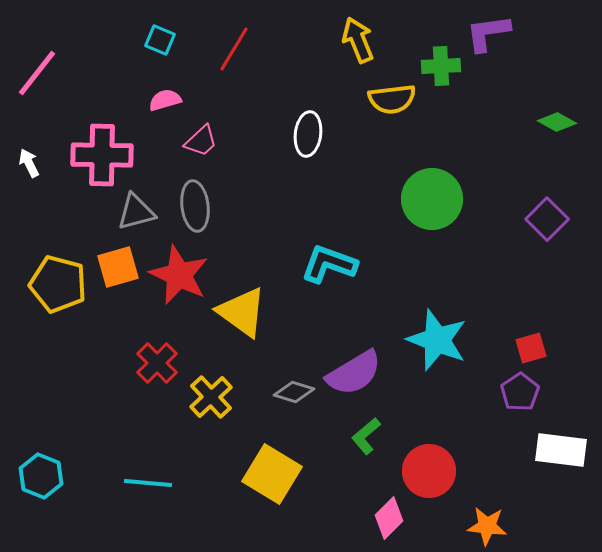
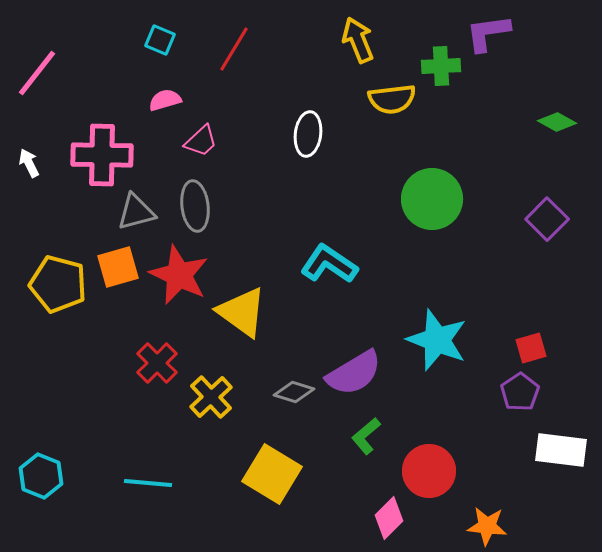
cyan L-shape: rotated 14 degrees clockwise
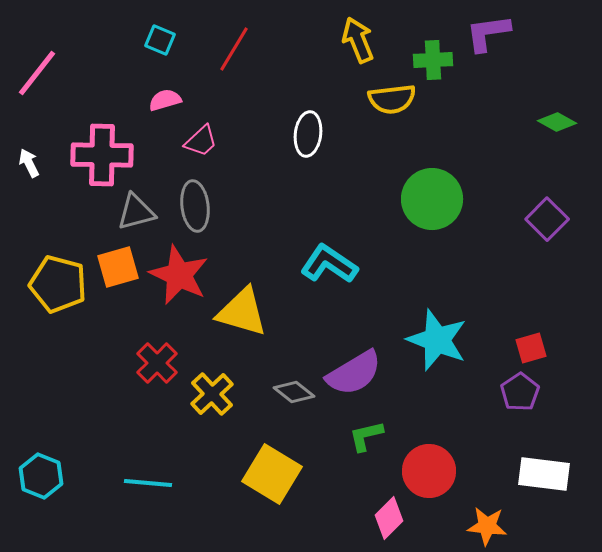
green cross: moved 8 px left, 6 px up
yellow triangle: rotated 20 degrees counterclockwise
gray diamond: rotated 21 degrees clockwise
yellow cross: moved 1 px right, 3 px up
green L-shape: rotated 27 degrees clockwise
white rectangle: moved 17 px left, 24 px down
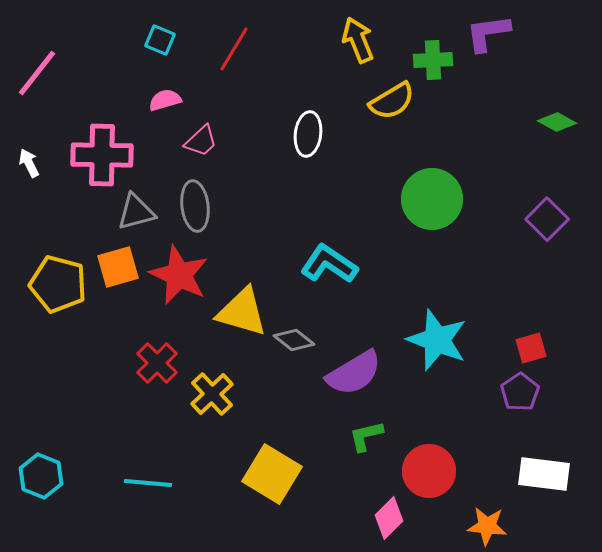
yellow semicircle: moved 2 px down; rotated 24 degrees counterclockwise
gray diamond: moved 52 px up
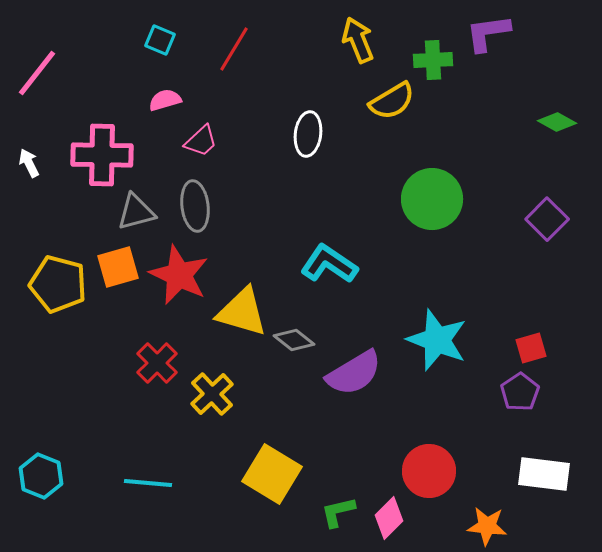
green L-shape: moved 28 px left, 76 px down
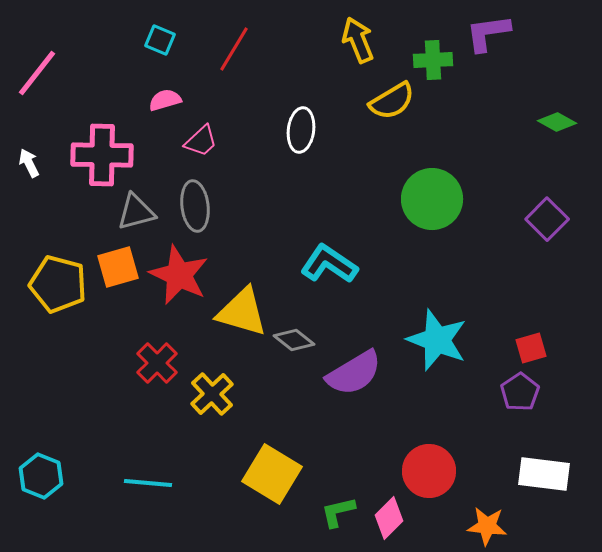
white ellipse: moved 7 px left, 4 px up
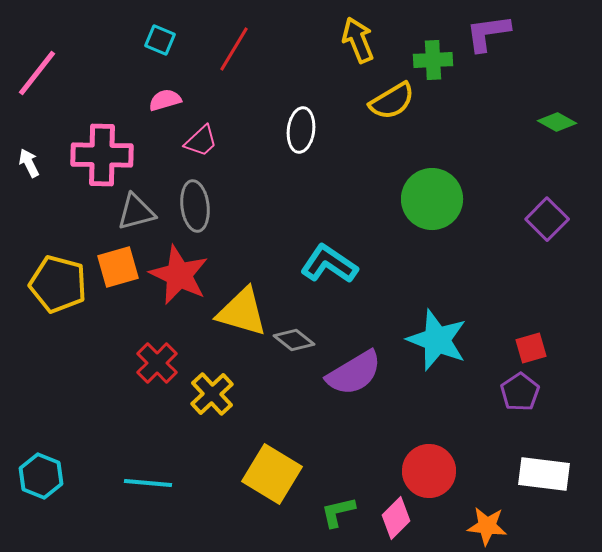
pink diamond: moved 7 px right
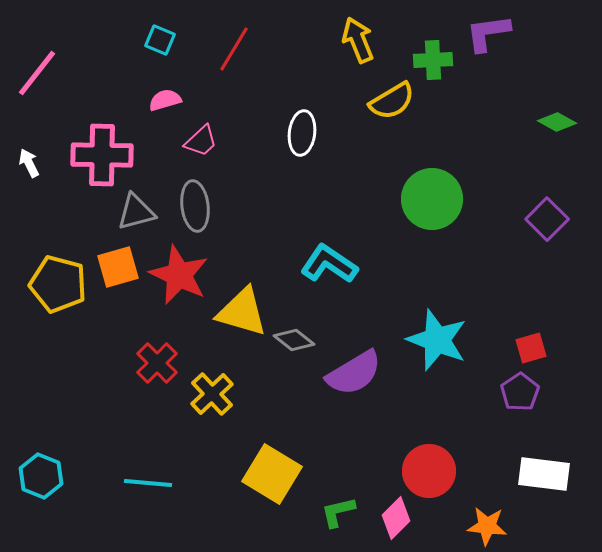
white ellipse: moved 1 px right, 3 px down
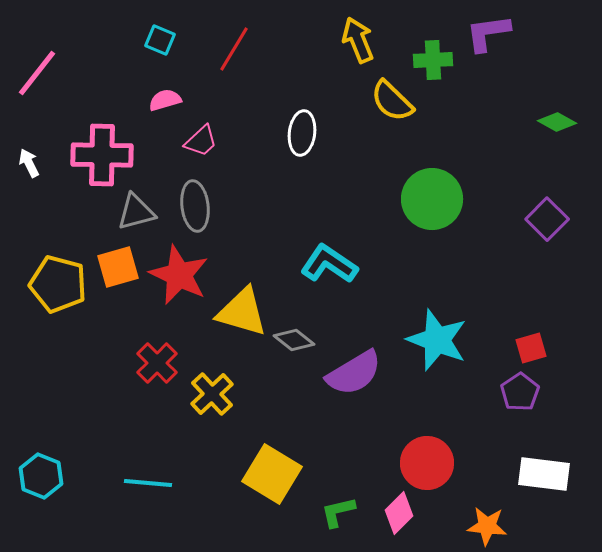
yellow semicircle: rotated 75 degrees clockwise
red circle: moved 2 px left, 8 px up
pink diamond: moved 3 px right, 5 px up
